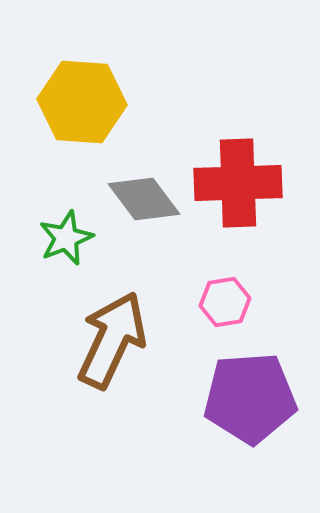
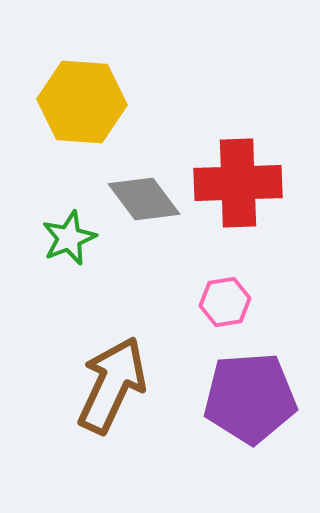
green star: moved 3 px right
brown arrow: moved 45 px down
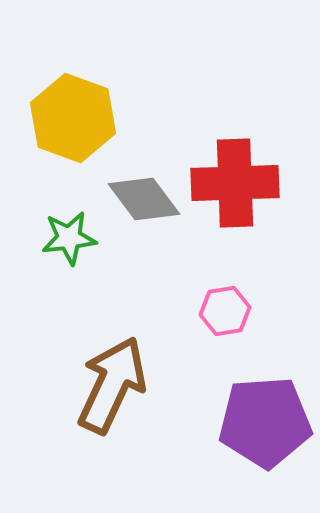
yellow hexagon: moved 9 px left, 16 px down; rotated 16 degrees clockwise
red cross: moved 3 px left
green star: rotated 16 degrees clockwise
pink hexagon: moved 9 px down
purple pentagon: moved 15 px right, 24 px down
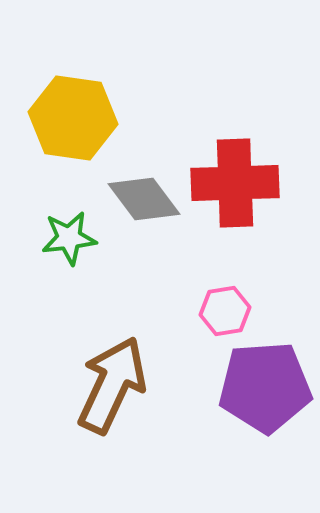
yellow hexagon: rotated 12 degrees counterclockwise
purple pentagon: moved 35 px up
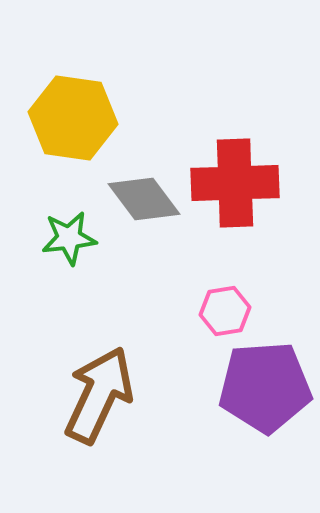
brown arrow: moved 13 px left, 10 px down
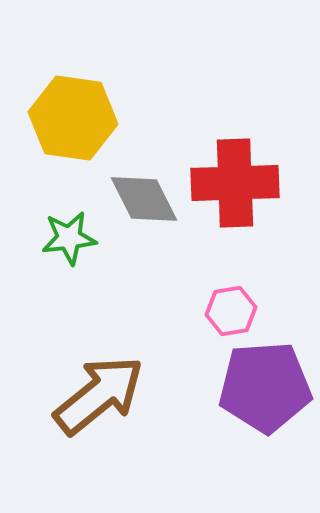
gray diamond: rotated 10 degrees clockwise
pink hexagon: moved 6 px right
brown arrow: rotated 26 degrees clockwise
